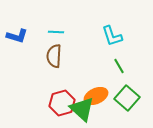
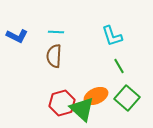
blue L-shape: rotated 10 degrees clockwise
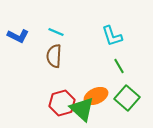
cyan line: rotated 21 degrees clockwise
blue L-shape: moved 1 px right
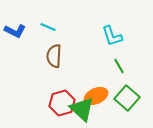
cyan line: moved 8 px left, 5 px up
blue L-shape: moved 3 px left, 5 px up
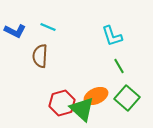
brown semicircle: moved 14 px left
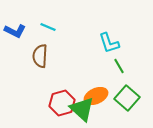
cyan L-shape: moved 3 px left, 7 px down
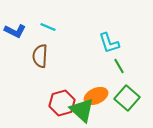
green triangle: moved 1 px down
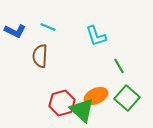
cyan L-shape: moved 13 px left, 7 px up
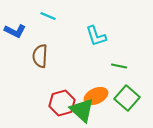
cyan line: moved 11 px up
green line: rotated 49 degrees counterclockwise
